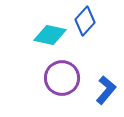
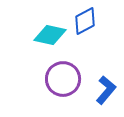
blue diamond: rotated 20 degrees clockwise
purple circle: moved 1 px right, 1 px down
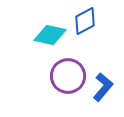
purple circle: moved 5 px right, 3 px up
blue L-shape: moved 3 px left, 3 px up
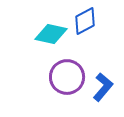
cyan diamond: moved 1 px right, 1 px up
purple circle: moved 1 px left, 1 px down
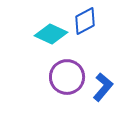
cyan diamond: rotated 12 degrees clockwise
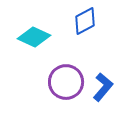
cyan diamond: moved 17 px left, 3 px down
purple circle: moved 1 px left, 5 px down
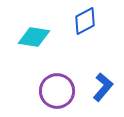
cyan diamond: rotated 16 degrees counterclockwise
purple circle: moved 9 px left, 9 px down
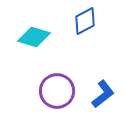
cyan diamond: rotated 8 degrees clockwise
blue L-shape: moved 7 px down; rotated 12 degrees clockwise
